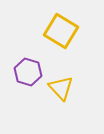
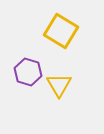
yellow triangle: moved 2 px left, 3 px up; rotated 12 degrees clockwise
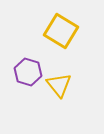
yellow triangle: rotated 8 degrees counterclockwise
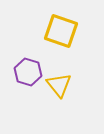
yellow square: rotated 12 degrees counterclockwise
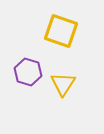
yellow triangle: moved 4 px right, 1 px up; rotated 12 degrees clockwise
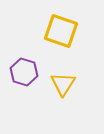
purple hexagon: moved 4 px left
